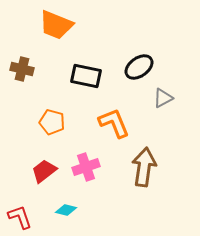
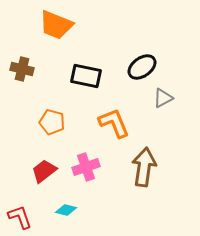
black ellipse: moved 3 px right
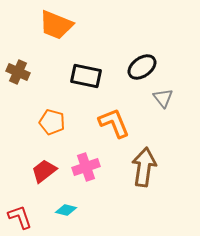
brown cross: moved 4 px left, 3 px down; rotated 10 degrees clockwise
gray triangle: rotated 40 degrees counterclockwise
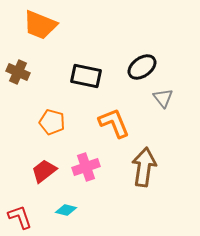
orange trapezoid: moved 16 px left
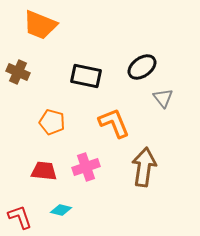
red trapezoid: rotated 44 degrees clockwise
cyan diamond: moved 5 px left
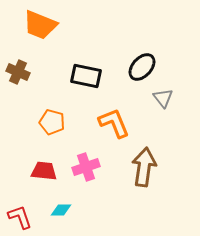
black ellipse: rotated 12 degrees counterclockwise
cyan diamond: rotated 15 degrees counterclockwise
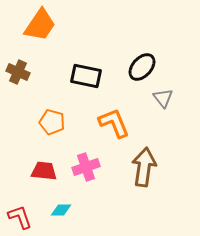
orange trapezoid: rotated 78 degrees counterclockwise
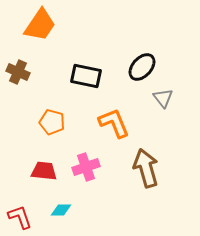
brown arrow: moved 2 px right, 1 px down; rotated 24 degrees counterclockwise
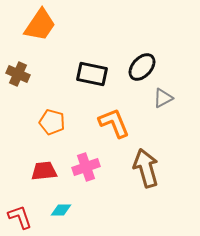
brown cross: moved 2 px down
black rectangle: moved 6 px right, 2 px up
gray triangle: rotated 40 degrees clockwise
red trapezoid: rotated 12 degrees counterclockwise
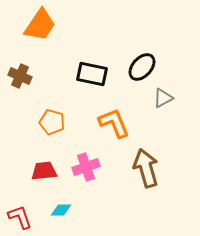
brown cross: moved 2 px right, 2 px down
